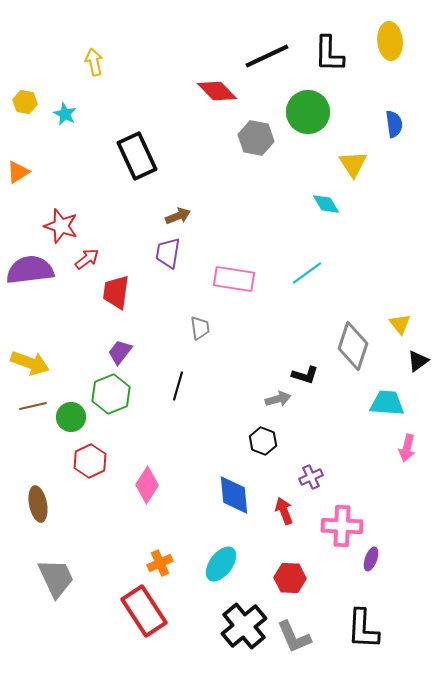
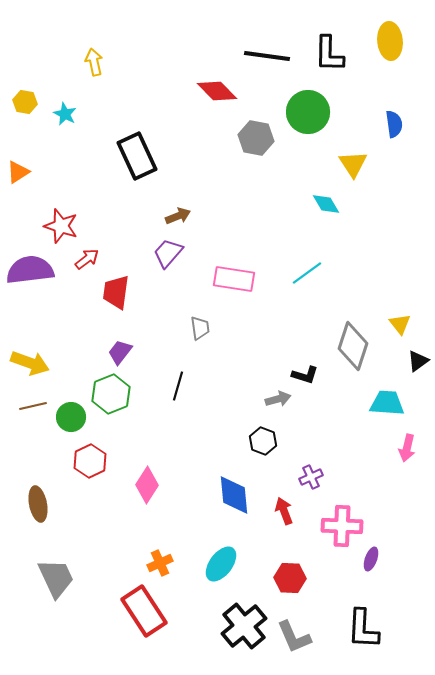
black line at (267, 56): rotated 33 degrees clockwise
purple trapezoid at (168, 253): rotated 32 degrees clockwise
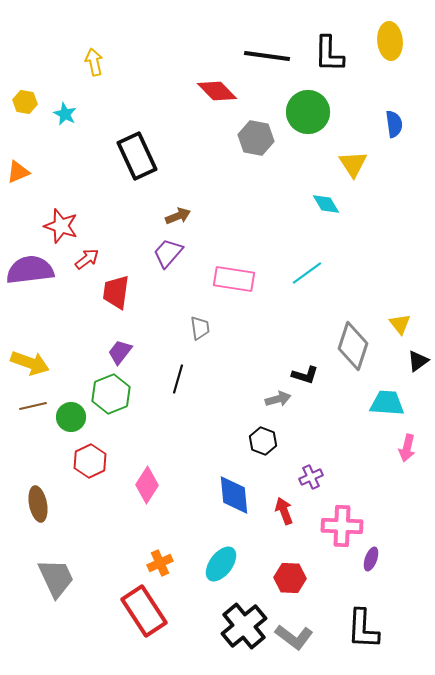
orange triangle at (18, 172): rotated 10 degrees clockwise
black line at (178, 386): moved 7 px up
gray L-shape at (294, 637): rotated 30 degrees counterclockwise
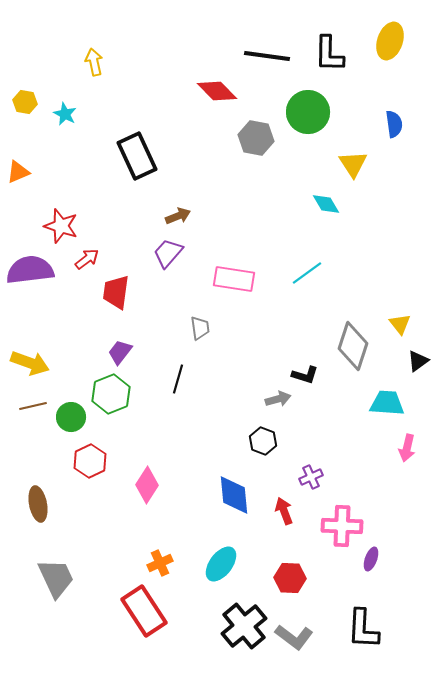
yellow ellipse at (390, 41): rotated 24 degrees clockwise
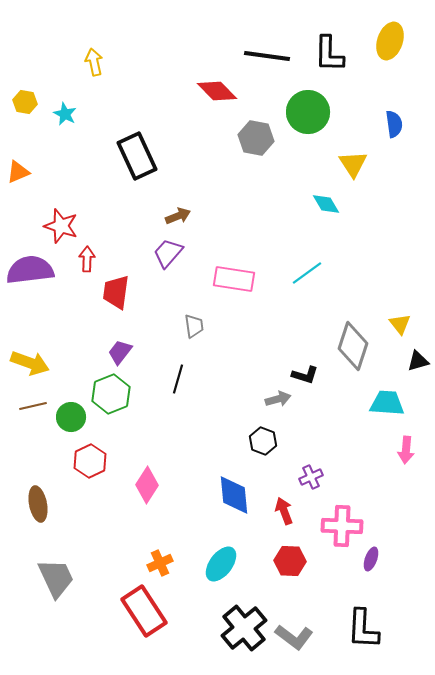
red arrow at (87, 259): rotated 50 degrees counterclockwise
gray trapezoid at (200, 328): moved 6 px left, 2 px up
black triangle at (418, 361): rotated 20 degrees clockwise
pink arrow at (407, 448): moved 1 px left, 2 px down; rotated 8 degrees counterclockwise
red hexagon at (290, 578): moved 17 px up
black cross at (244, 626): moved 2 px down
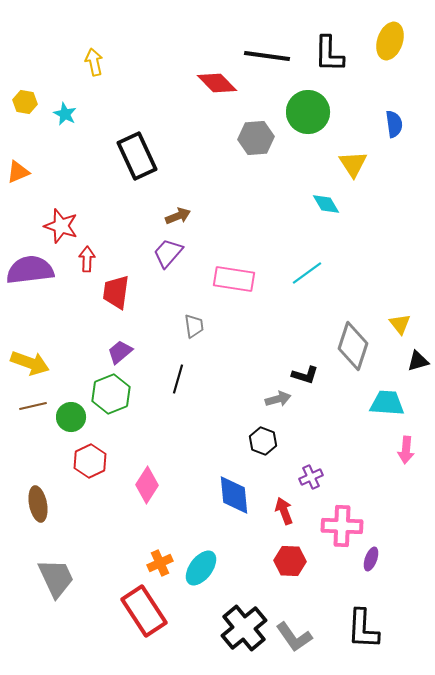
red diamond at (217, 91): moved 8 px up
gray hexagon at (256, 138): rotated 16 degrees counterclockwise
purple trapezoid at (120, 352): rotated 12 degrees clockwise
cyan ellipse at (221, 564): moved 20 px left, 4 px down
gray L-shape at (294, 637): rotated 18 degrees clockwise
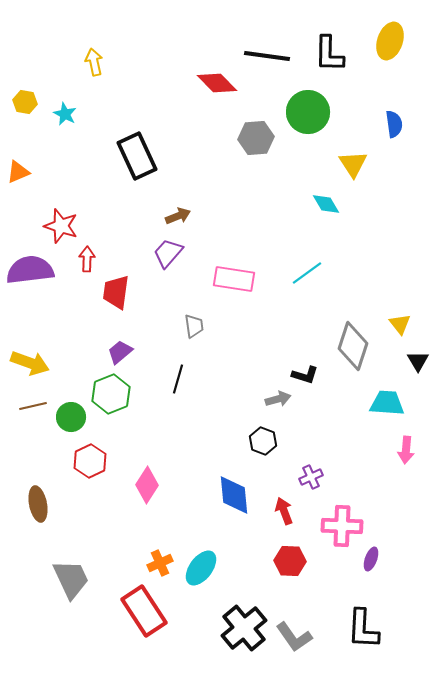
black triangle at (418, 361): rotated 45 degrees counterclockwise
gray trapezoid at (56, 578): moved 15 px right, 1 px down
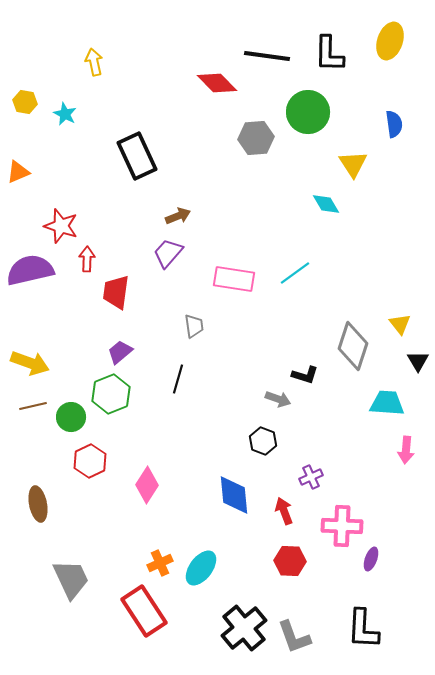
purple semicircle at (30, 270): rotated 6 degrees counterclockwise
cyan line at (307, 273): moved 12 px left
gray arrow at (278, 399): rotated 35 degrees clockwise
gray L-shape at (294, 637): rotated 15 degrees clockwise
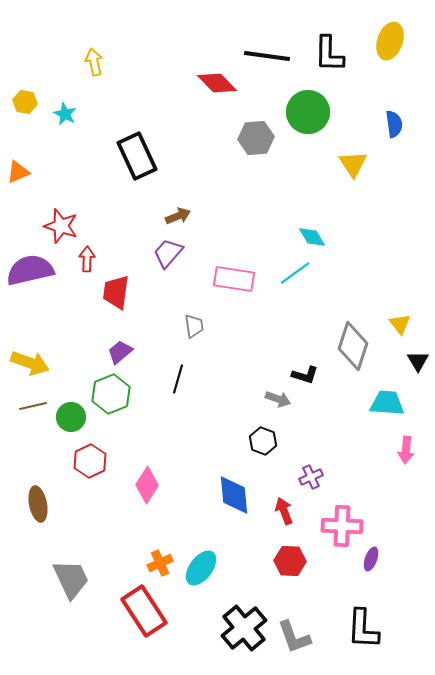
cyan diamond at (326, 204): moved 14 px left, 33 px down
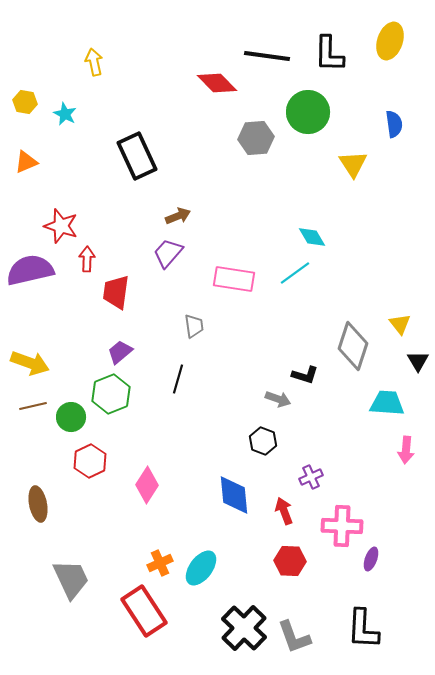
orange triangle at (18, 172): moved 8 px right, 10 px up
black cross at (244, 628): rotated 6 degrees counterclockwise
